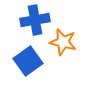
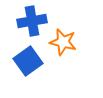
blue cross: moved 3 px left, 1 px down
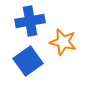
blue cross: moved 2 px left
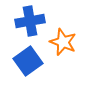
orange star: rotated 8 degrees clockwise
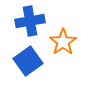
orange star: rotated 16 degrees clockwise
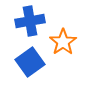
blue square: moved 2 px right, 1 px down
